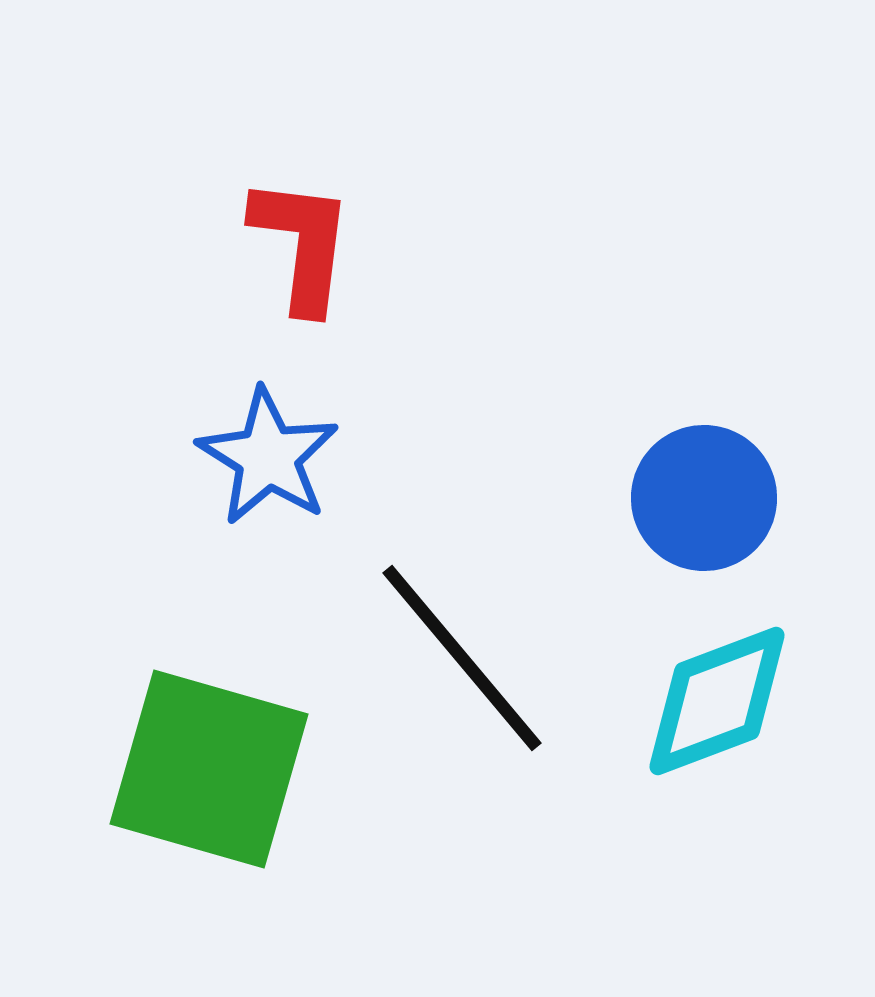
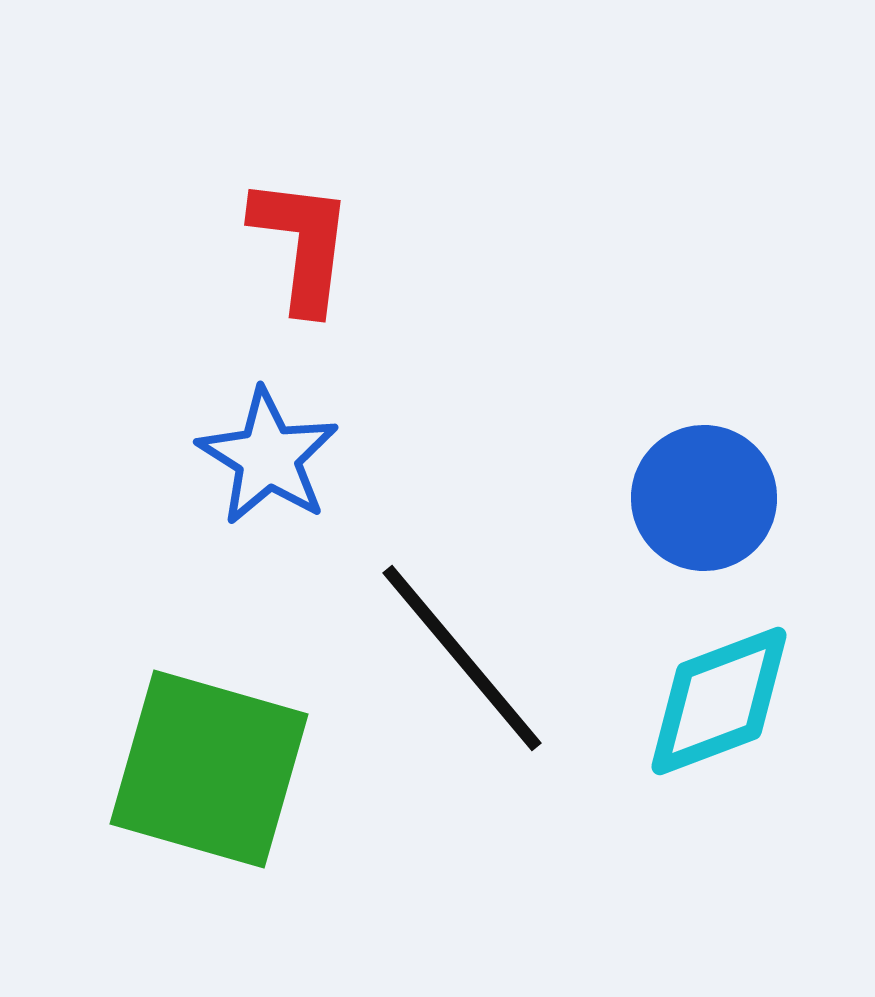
cyan diamond: moved 2 px right
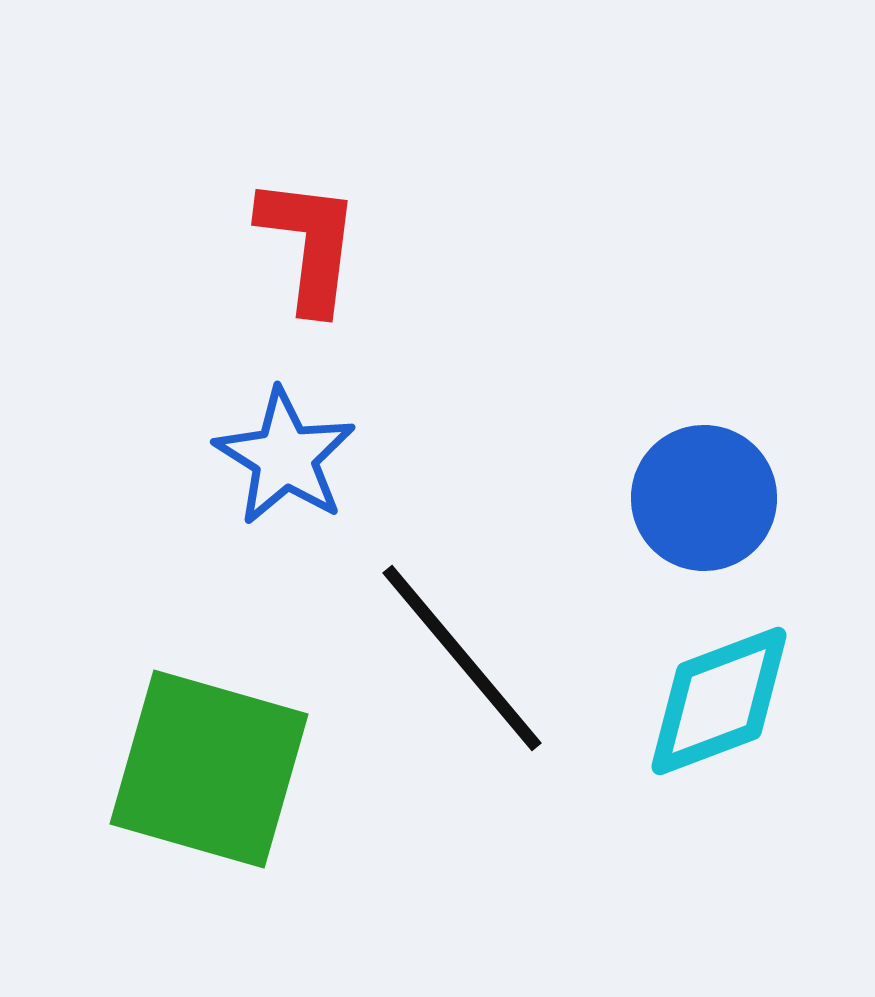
red L-shape: moved 7 px right
blue star: moved 17 px right
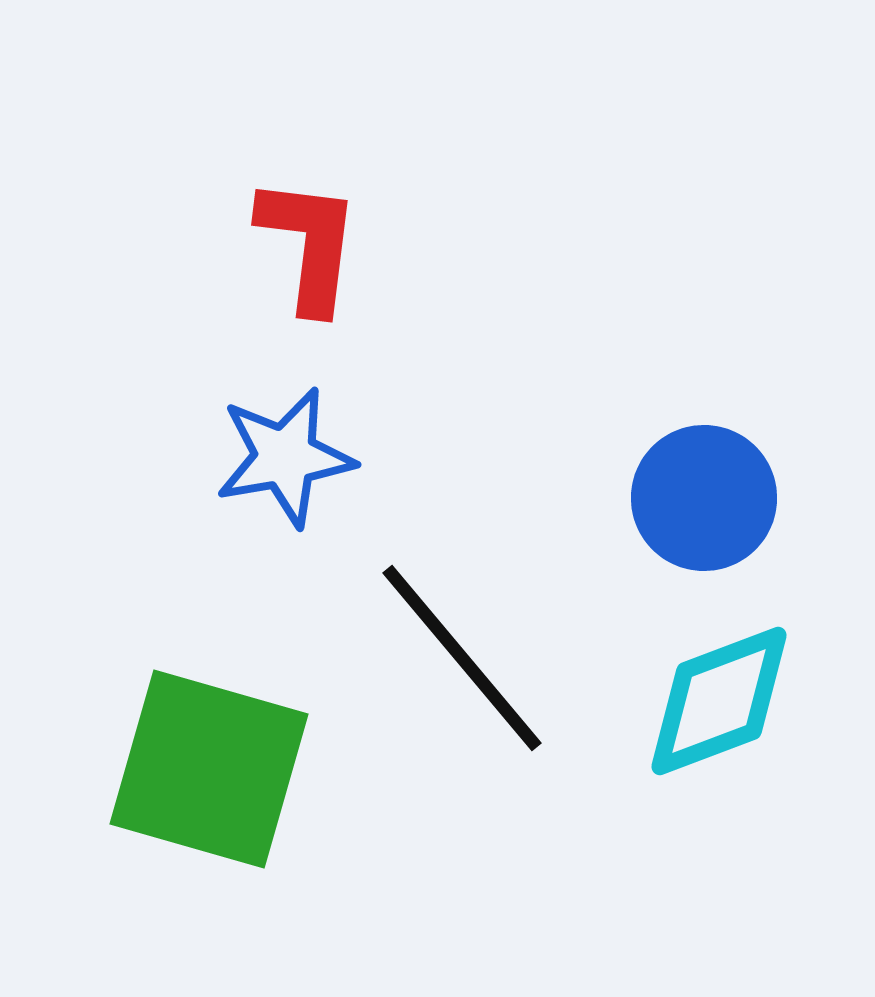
blue star: rotated 30 degrees clockwise
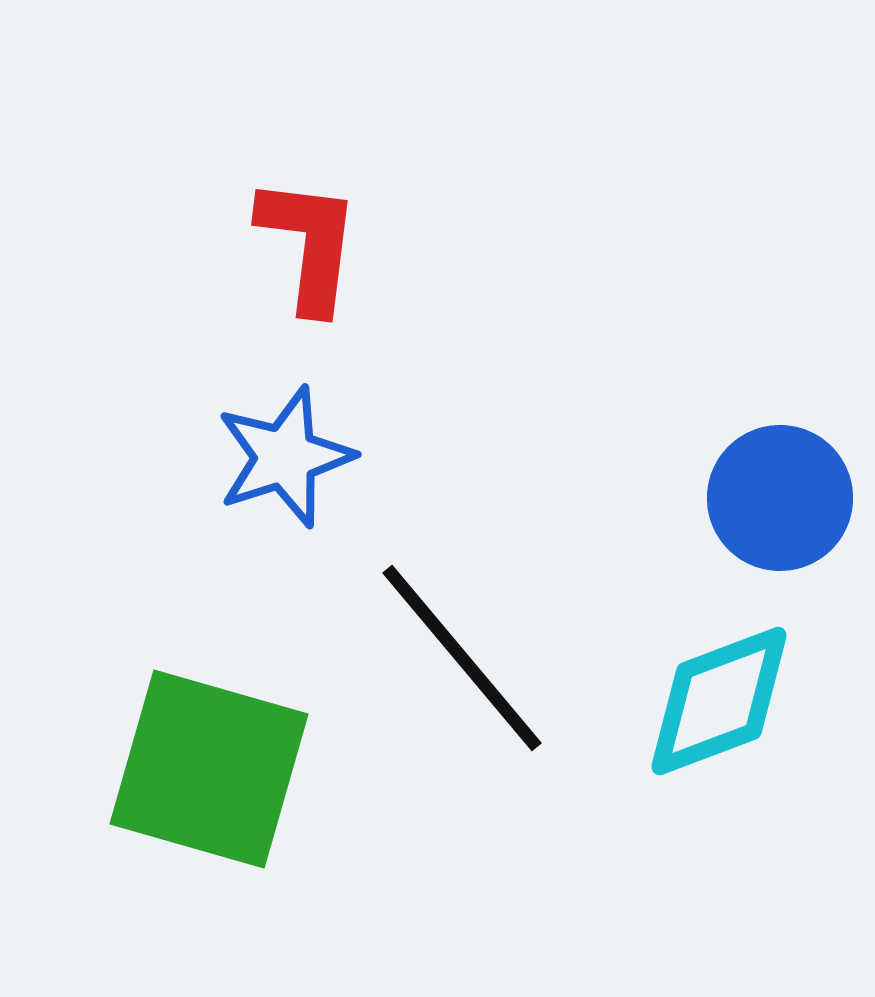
blue star: rotated 8 degrees counterclockwise
blue circle: moved 76 px right
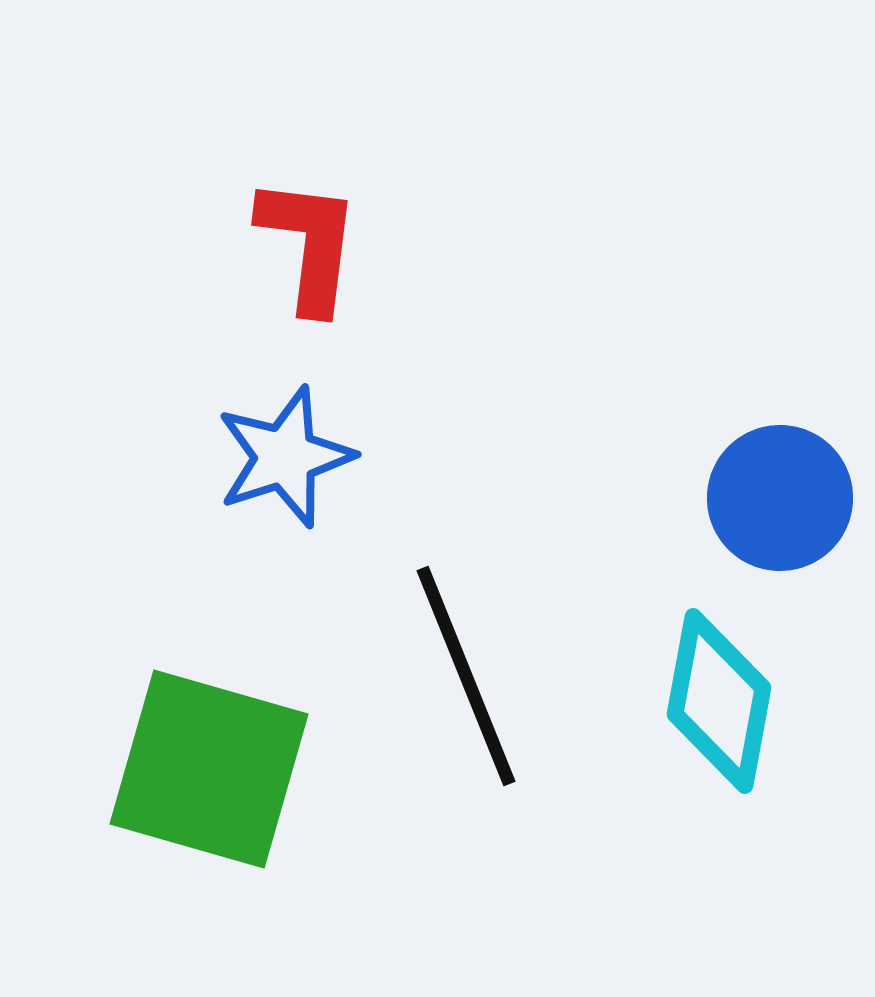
black line: moved 4 px right, 18 px down; rotated 18 degrees clockwise
cyan diamond: rotated 59 degrees counterclockwise
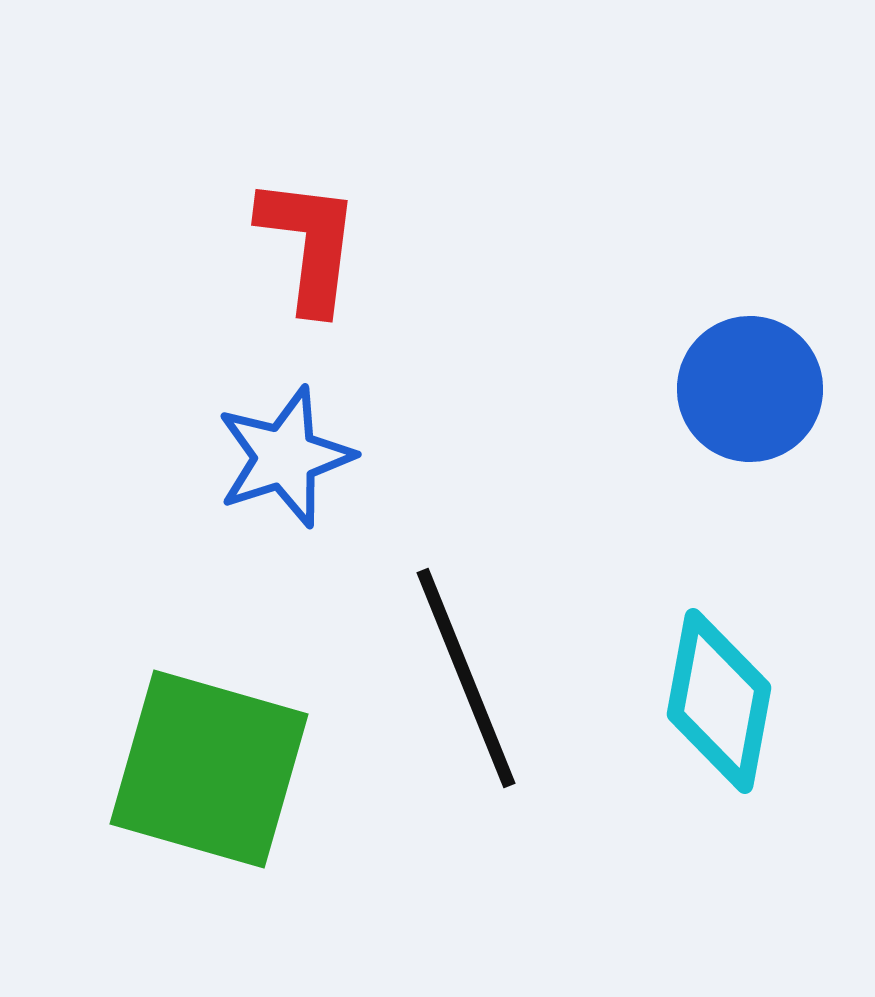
blue circle: moved 30 px left, 109 px up
black line: moved 2 px down
